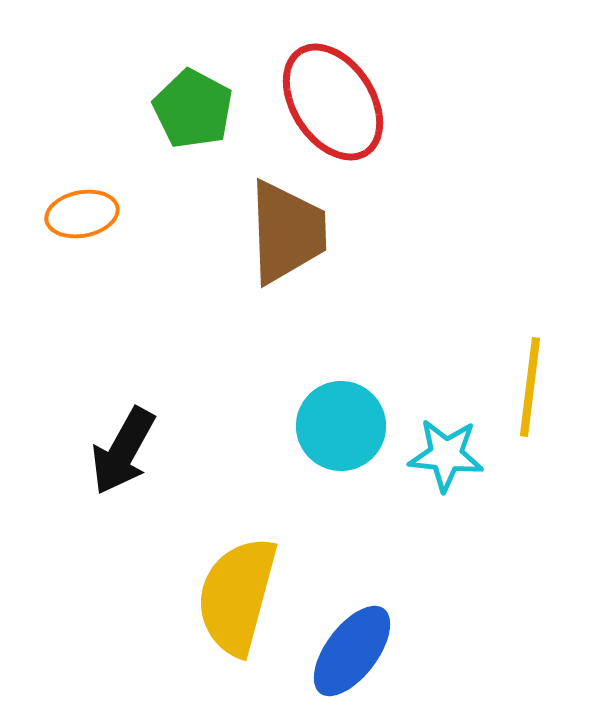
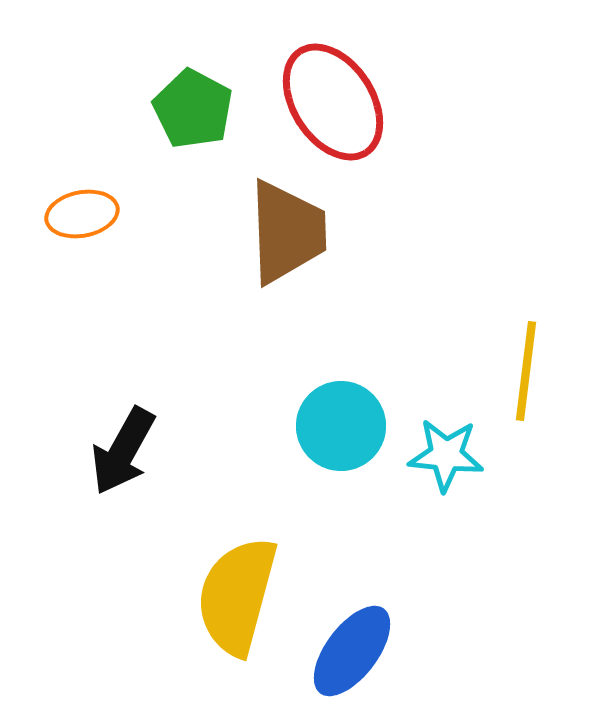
yellow line: moved 4 px left, 16 px up
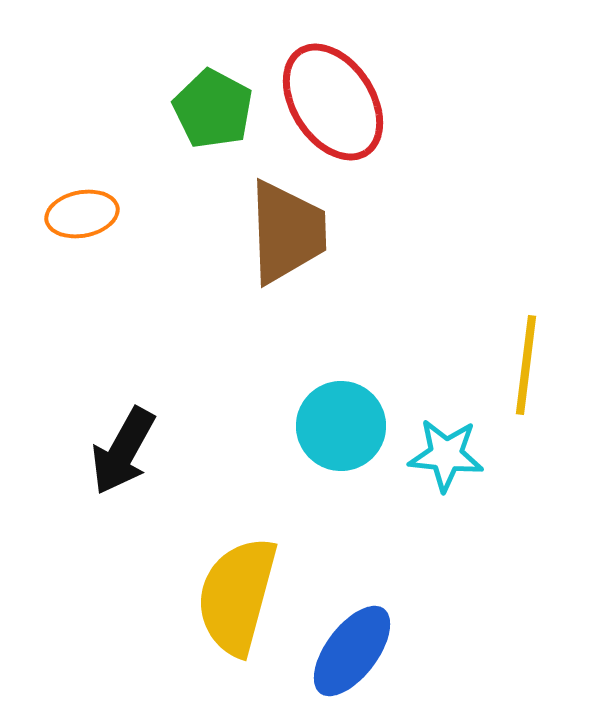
green pentagon: moved 20 px right
yellow line: moved 6 px up
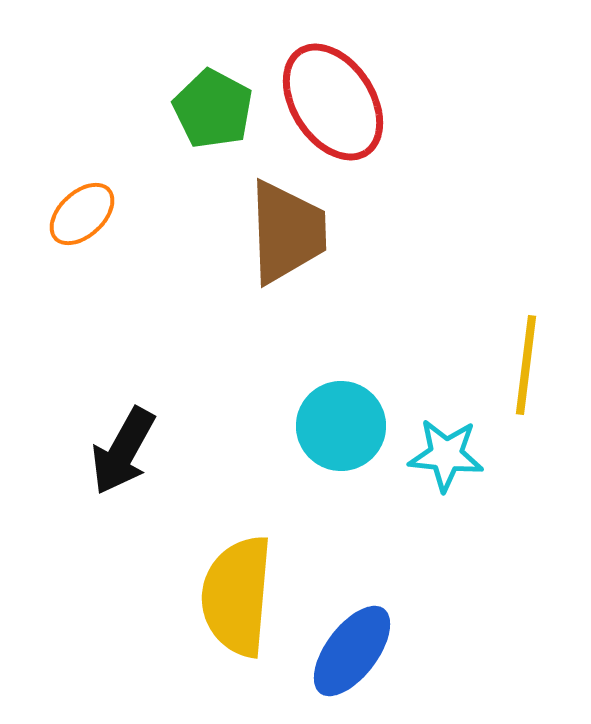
orange ellipse: rotated 32 degrees counterclockwise
yellow semicircle: rotated 10 degrees counterclockwise
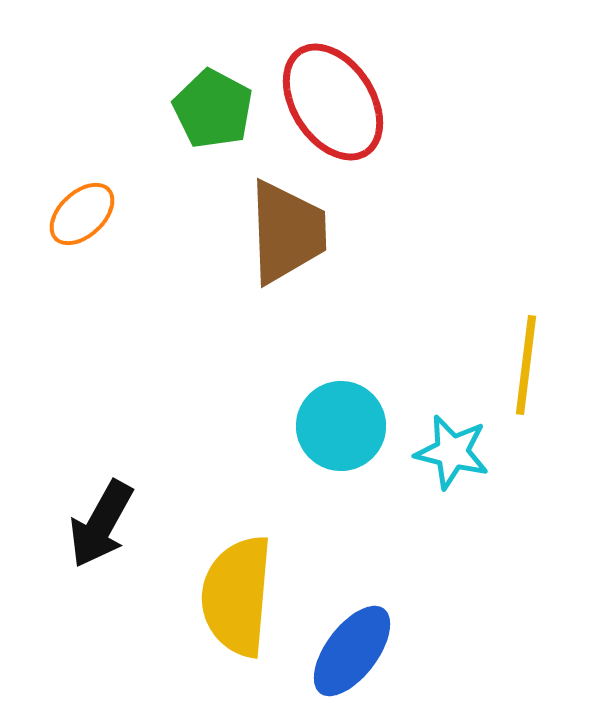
black arrow: moved 22 px left, 73 px down
cyan star: moved 6 px right, 3 px up; rotated 8 degrees clockwise
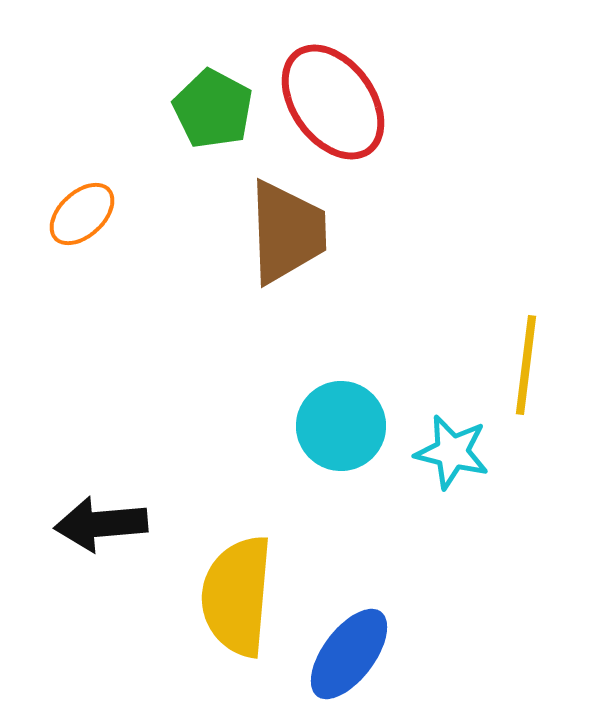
red ellipse: rotated 3 degrees counterclockwise
black arrow: rotated 56 degrees clockwise
blue ellipse: moved 3 px left, 3 px down
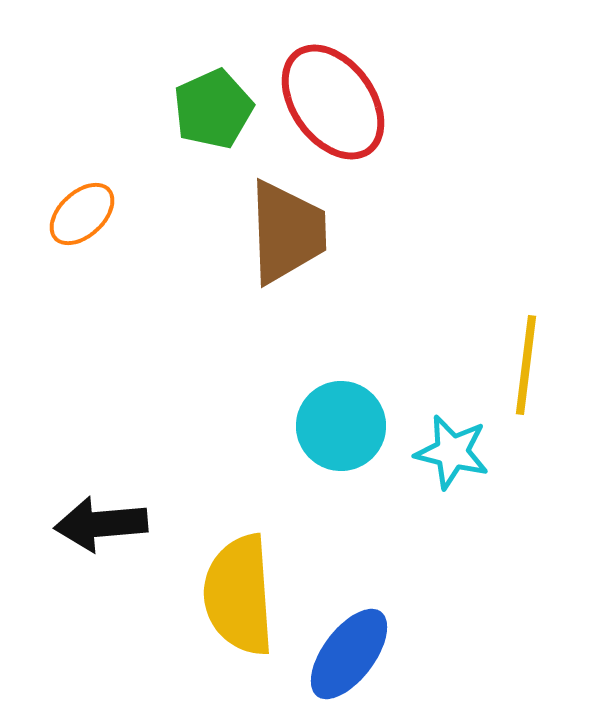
green pentagon: rotated 20 degrees clockwise
yellow semicircle: moved 2 px right, 1 px up; rotated 9 degrees counterclockwise
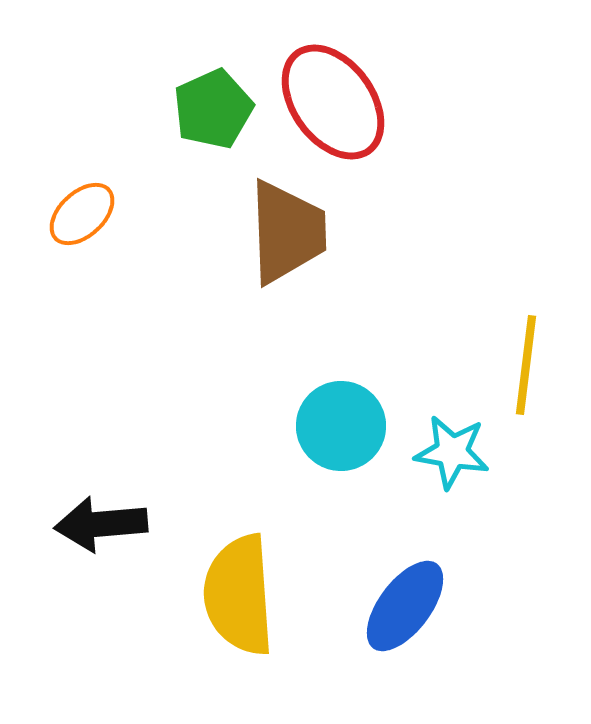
cyan star: rotated 4 degrees counterclockwise
blue ellipse: moved 56 px right, 48 px up
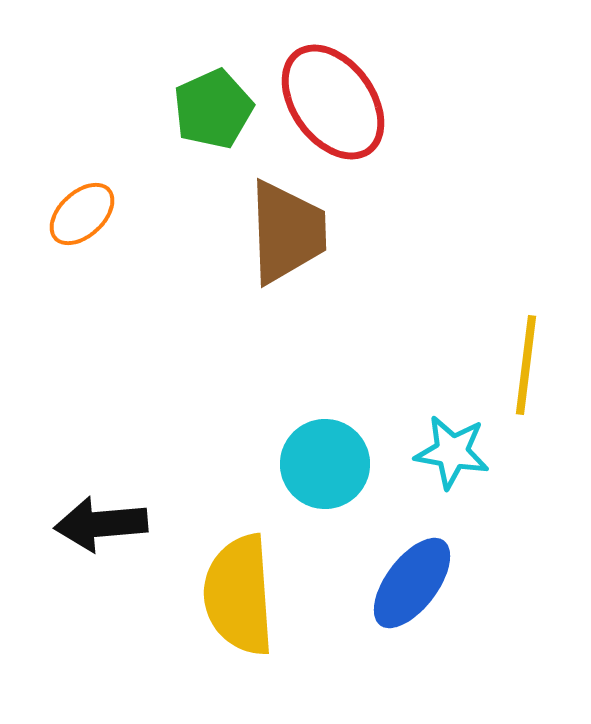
cyan circle: moved 16 px left, 38 px down
blue ellipse: moved 7 px right, 23 px up
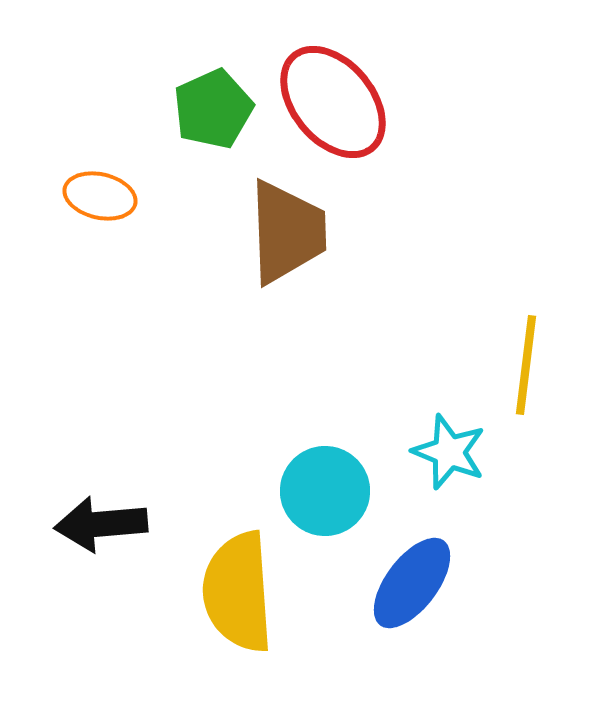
red ellipse: rotated 4 degrees counterclockwise
orange ellipse: moved 18 px right, 18 px up; rotated 56 degrees clockwise
cyan star: moved 3 px left; rotated 12 degrees clockwise
cyan circle: moved 27 px down
yellow semicircle: moved 1 px left, 3 px up
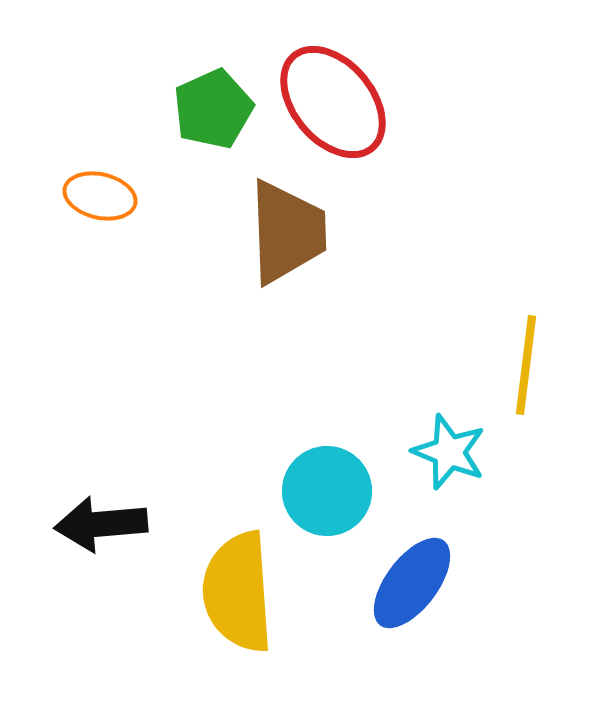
cyan circle: moved 2 px right
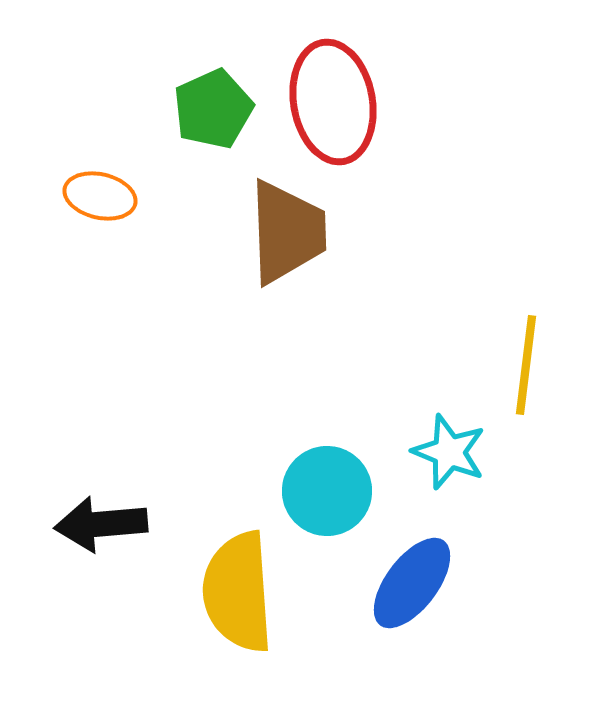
red ellipse: rotated 30 degrees clockwise
